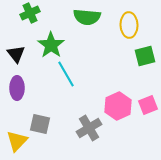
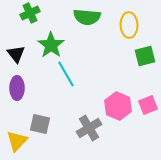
pink hexagon: rotated 12 degrees counterclockwise
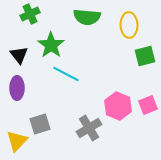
green cross: moved 1 px down
black triangle: moved 3 px right, 1 px down
cyan line: rotated 32 degrees counterclockwise
gray square: rotated 30 degrees counterclockwise
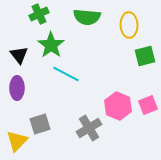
green cross: moved 9 px right
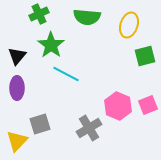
yellow ellipse: rotated 20 degrees clockwise
black triangle: moved 2 px left, 1 px down; rotated 18 degrees clockwise
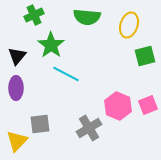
green cross: moved 5 px left, 1 px down
purple ellipse: moved 1 px left
gray square: rotated 10 degrees clockwise
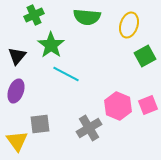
green square: rotated 15 degrees counterclockwise
purple ellipse: moved 3 px down; rotated 20 degrees clockwise
yellow triangle: rotated 20 degrees counterclockwise
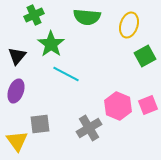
green star: moved 1 px up
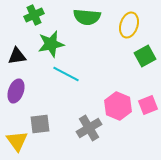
green star: rotated 24 degrees clockwise
black triangle: rotated 42 degrees clockwise
